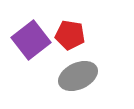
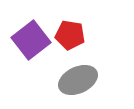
gray ellipse: moved 4 px down
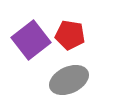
gray ellipse: moved 9 px left
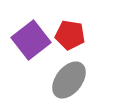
gray ellipse: rotated 27 degrees counterclockwise
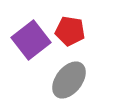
red pentagon: moved 4 px up
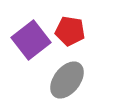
gray ellipse: moved 2 px left
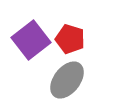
red pentagon: moved 8 px down; rotated 8 degrees clockwise
